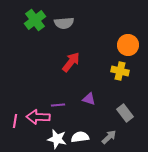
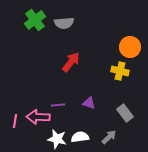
orange circle: moved 2 px right, 2 px down
purple triangle: moved 4 px down
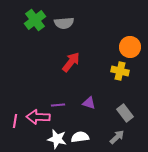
gray arrow: moved 8 px right
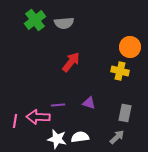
gray rectangle: rotated 48 degrees clockwise
